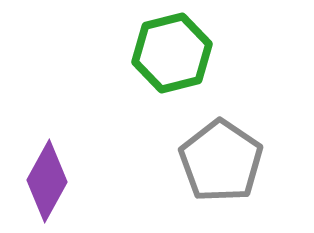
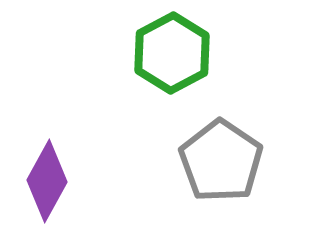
green hexagon: rotated 14 degrees counterclockwise
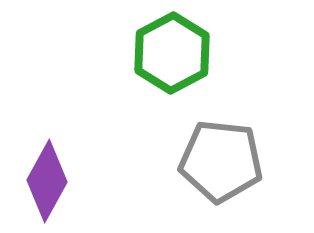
gray pentagon: rotated 28 degrees counterclockwise
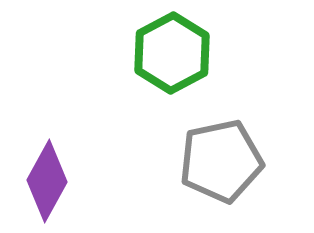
gray pentagon: rotated 18 degrees counterclockwise
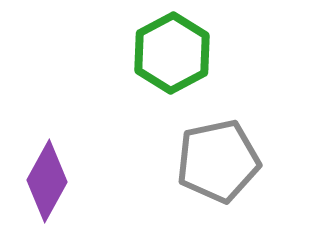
gray pentagon: moved 3 px left
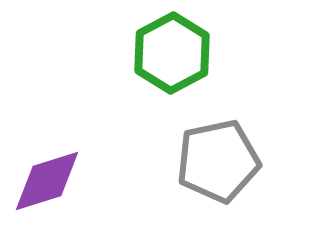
purple diamond: rotated 44 degrees clockwise
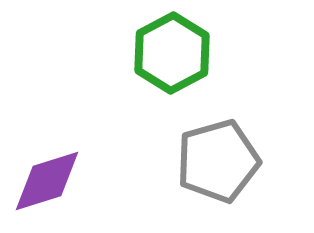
gray pentagon: rotated 4 degrees counterclockwise
